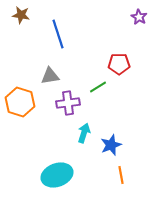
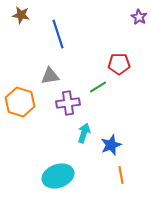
cyan ellipse: moved 1 px right, 1 px down
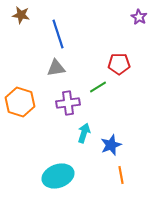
gray triangle: moved 6 px right, 8 px up
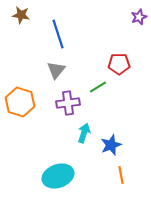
purple star: rotated 21 degrees clockwise
gray triangle: moved 2 px down; rotated 42 degrees counterclockwise
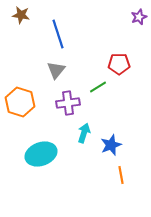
cyan ellipse: moved 17 px left, 22 px up
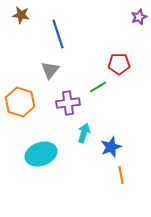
gray triangle: moved 6 px left
blue star: moved 2 px down
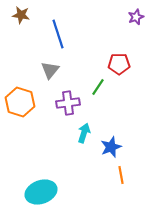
purple star: moved 3 px left
green line: rotated 24 degrees counterclockwise
cyan ellipse: moved 38 px down
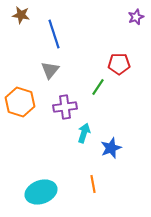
blue line: moved 4 px left
purple cross: moved 3 px left, 4 px down
blue star: moved 1 px down
orange line: moved 28 px left, 9 px down
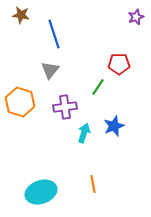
blue star: moved 3 px right, 22 px up
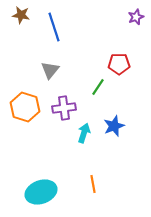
blue line: moved 7 px up
orange hexagon: moved 5 px right, 5 px down
purple cross: moved 1 px left, 1 px down
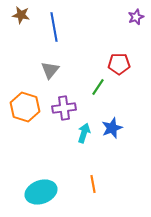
blue line: rotated 8 degrees clockwise
blue star: moved 2 px left, 2 px down
